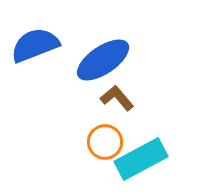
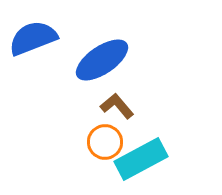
blue semicircle: moved 2 px left, 7 px up
blue ellipse: moved 1 px left
brown L-shape: moved 8 px down
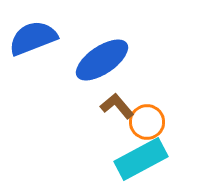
orange circle: moved 42 px right, 20 px up
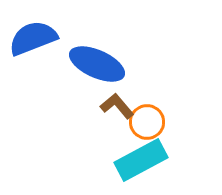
blue ellipse: moved 5 px left, 4 px down; rotated 58 degrees clockwise
cyan rectangle: moved 1 px down
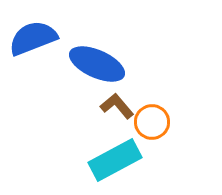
orange circle: moved 5 px right
cyan rectangle: moved 26 px left
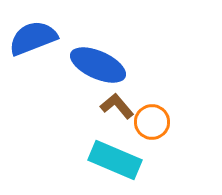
blue ellipse: moved 1 px right, 1 px down
cyan rectangle: rotated 51 degrees clockwise
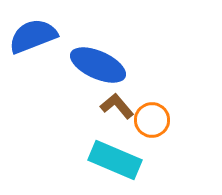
blue semicircle: moved 2 px up
orange circle: moved 2 px up
